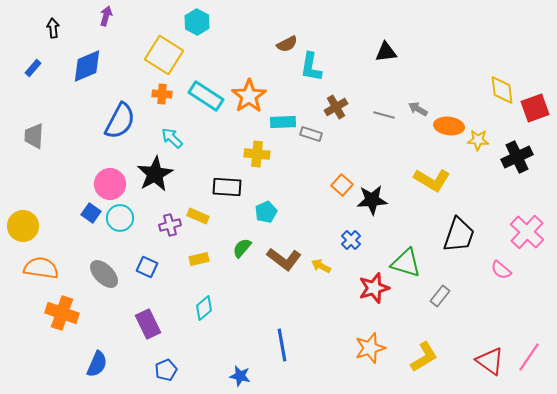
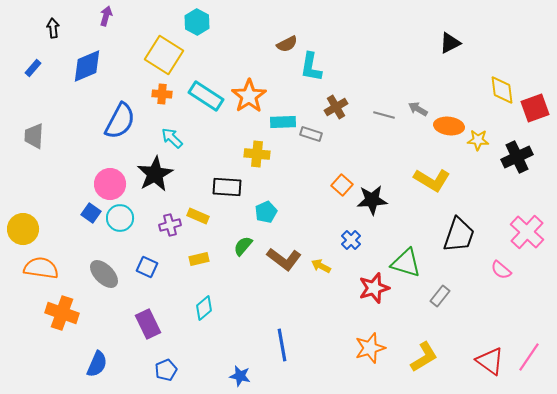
black triangle at (386, 52): moved 64 px right, 9 px up; rotated 20 degrees counterclockwise
yellow circle at (23, 226): moved 3 px down
green semicircle at (242, 248): moved 1 px right, 2 px up
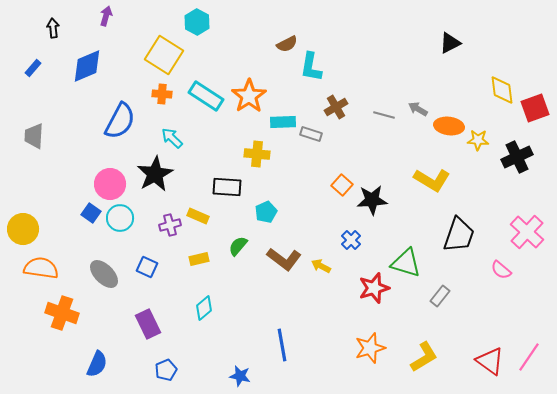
green semicircle at (243, 246): moved 5 px left
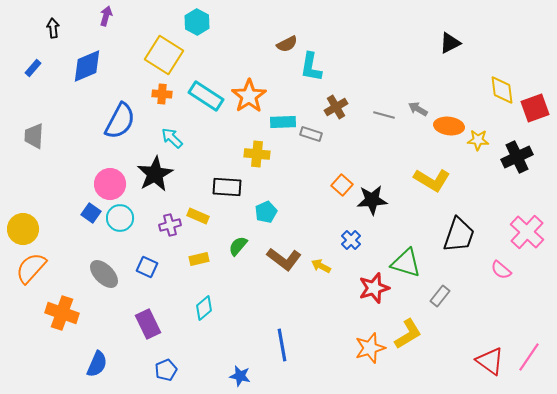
orange semicircle at (41, 268): moved 10 px left; rotated 56 degrees counterclockwise
yellow L-shape at (424, 357): moved 16 px left, 23 px up
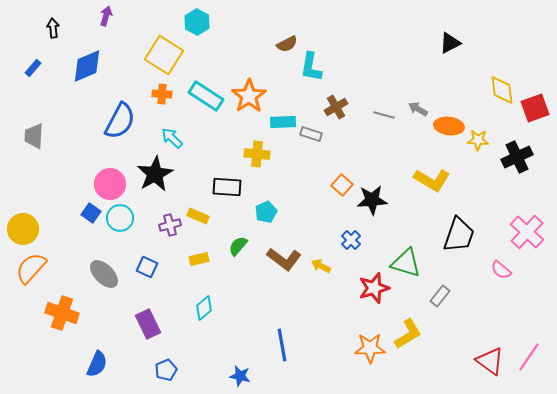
orange star at (370, 348): rotated 16 degrees clockwise
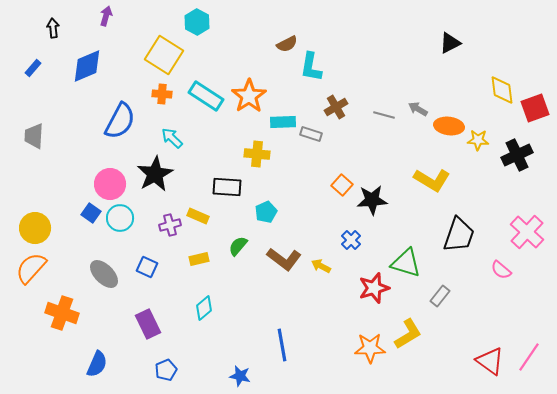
black cross at (517, 157): moved 2 px up
yellow circle at (23, 229): moved 12 px right, 1 px up
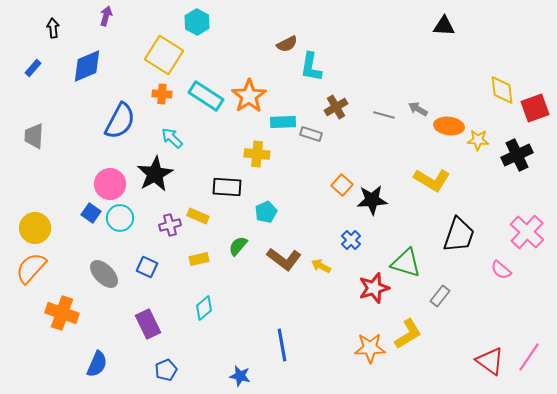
black triangle at (450, 43): moved 6 px left, 17 px up; rotated 30 degrees clockwise
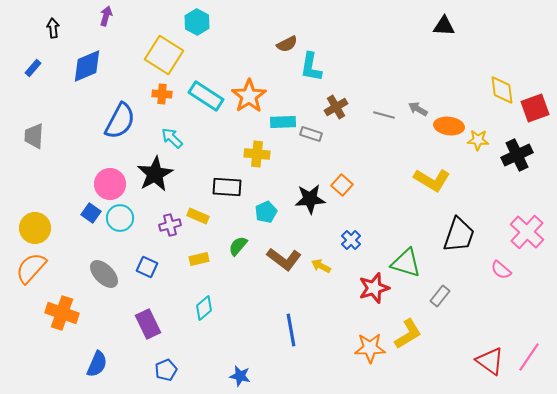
black star at (372, 200): moved 62 px left, 1 px up
blue line at (282, 345): moved 9 px right, 15 px up
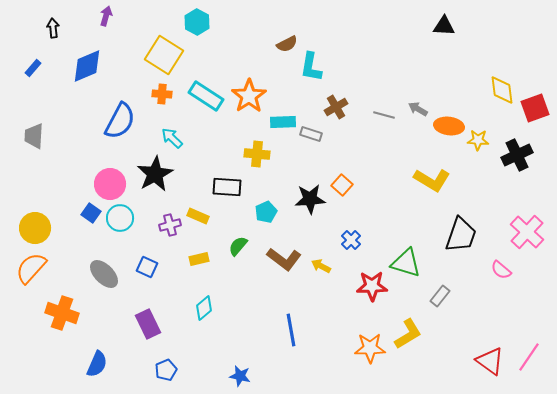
black trapezoid at (459, 235): moved 2 px right
red star at (374, 288): moved 2 px left, 2 px up; rotated 16 degrees clockwise
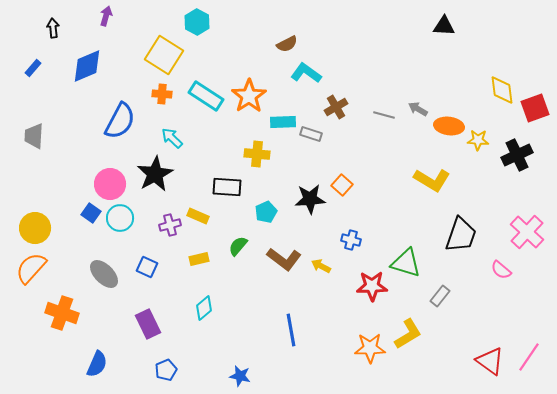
cyan L-shape at (311, 67): moved 5 px left, 6 px down; rotated 116 degrees clockwise
blue cross at (351, 240): rotated 30 degrees counterclockwise
